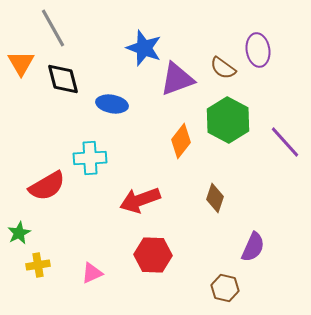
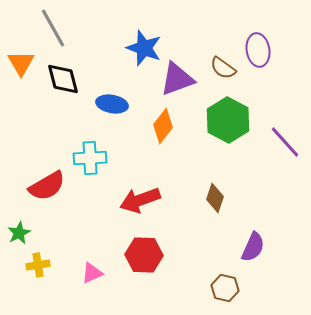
orange diamond: moved 18 px left, 15 px up
red hexagon: moved 9 px left
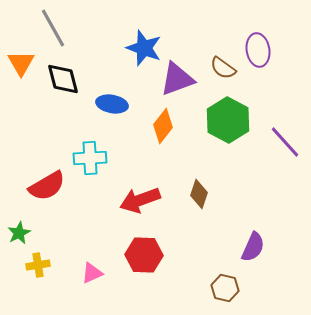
brown diamond: moved 16 px left, 4 px up
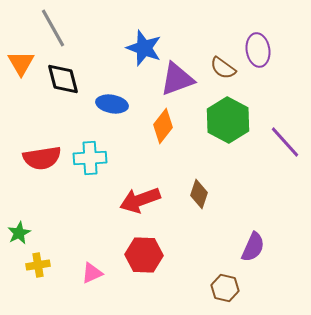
red semicircle: moved 5 px left, 28 px up; rotated 21 degrees clockwise
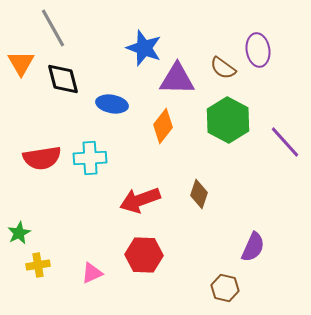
purple triangle: rotated 21 degrees clockwise
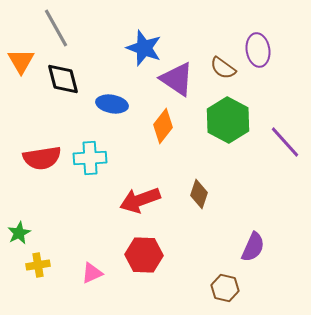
gray line: moved 3 px right
orange triangle: moved 2 px up
purple triangle: rotated 33 degrees clockwise
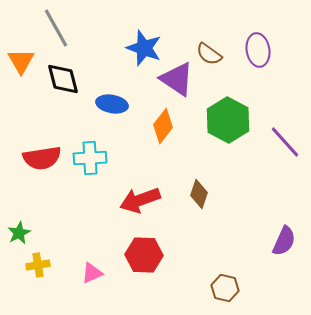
brown semicircle: moved 14 px left, 14 px up
purple semicircle: moved 31 px right, 6 px up
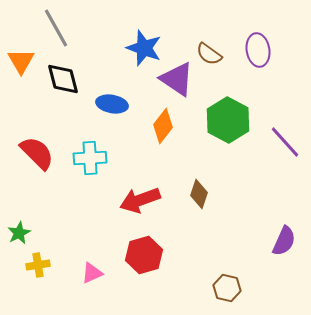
red semicircle: moved 5 px left, 5 px up; rotated 126 degrees counterclockwise
red hexagon: rotated 18 degrees counterclockwise
brown hexagon: moved 2 px right
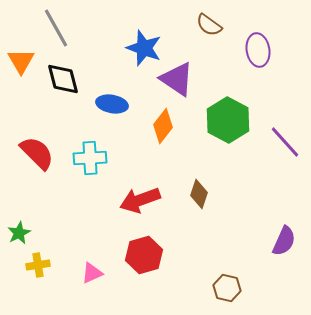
brown semicircle: moved 29 px up
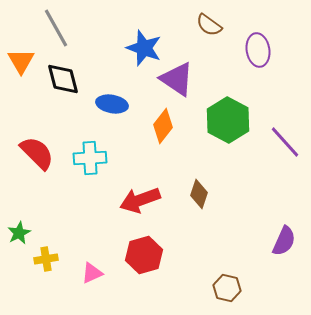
yellow cross: moved 8 px right, 6 px up
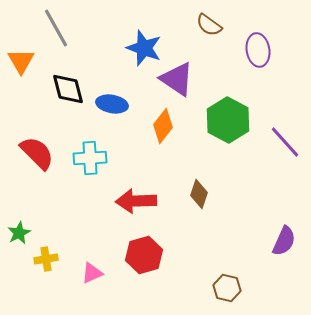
black diamond: moved 5 px right, 10 px down
red arrow: moved 4 px left, 1 px down; rotated 18 degrees clockwise
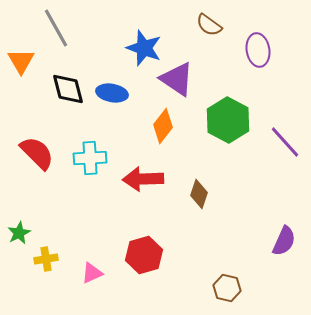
blue ellipse: moved 11 px up
red arrow: moved 7 px right, 22 px up
